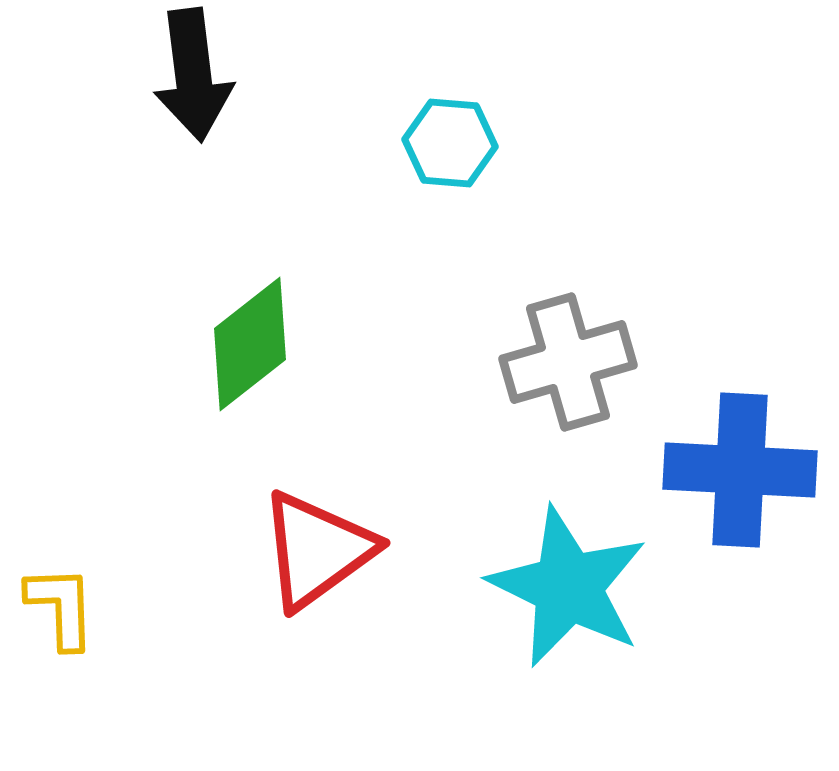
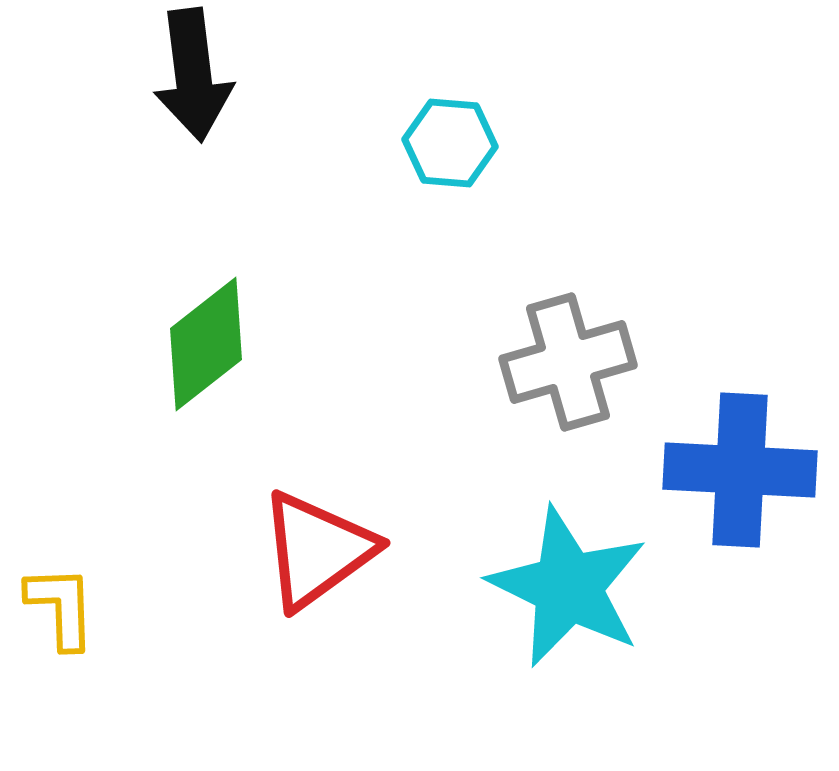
green diamond: moved 44 px left
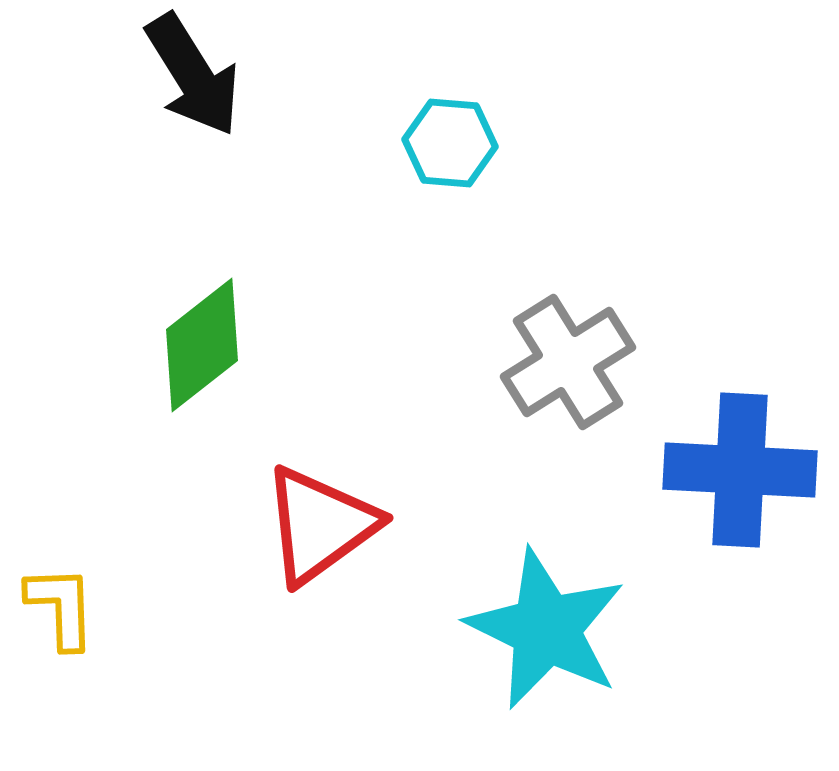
black arrow: rotated 25 degrees counterclockwise
green diamond: moved 4 px left, 1 px down
gray cross: rotated 16 degrees counterclockwise
red triangle: moved 3 px right, 25 px up
cyan star: moved 22 px left, 42 px down
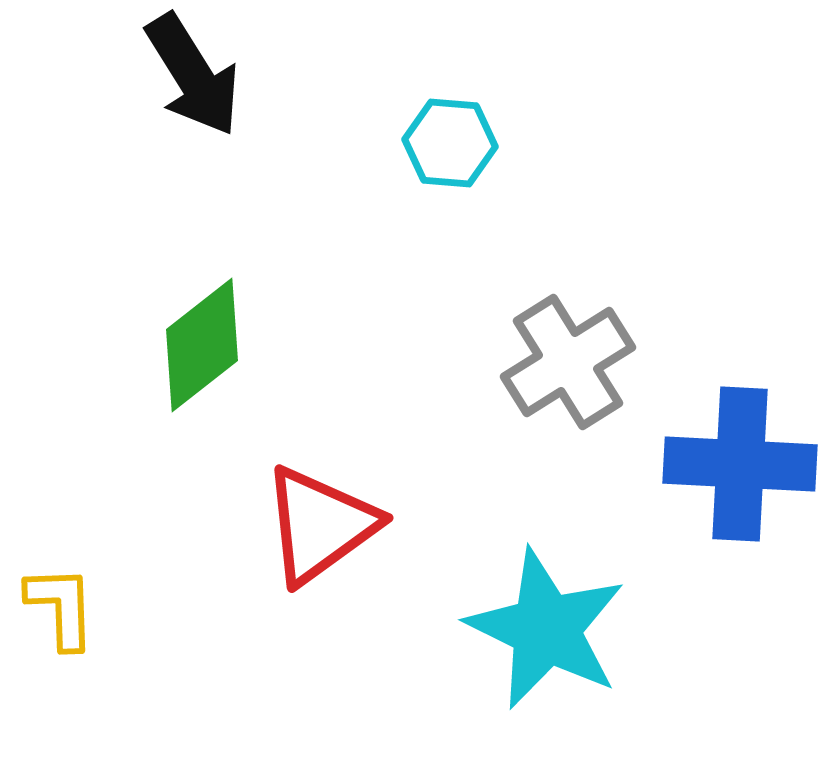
blue cross: moved 6 px up
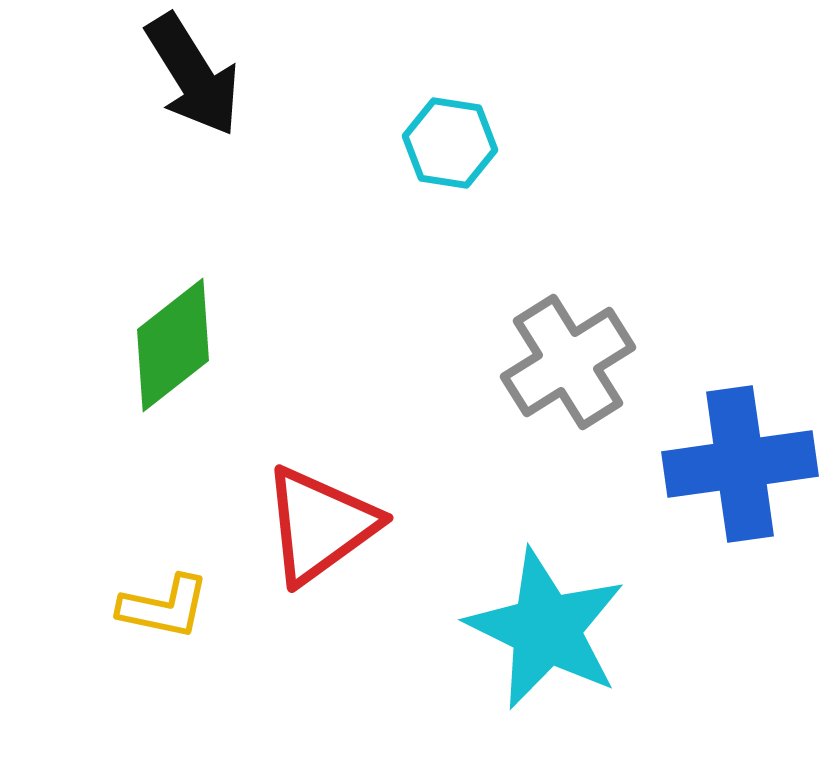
cyan hexagon: rotated 4 degrees clockwise
green diamond: moved 29 px left
blue cross: rotated 11 degrees counterclockwise
yellow L-shape: moved 103 px right; rotated 104 degrees clockwise
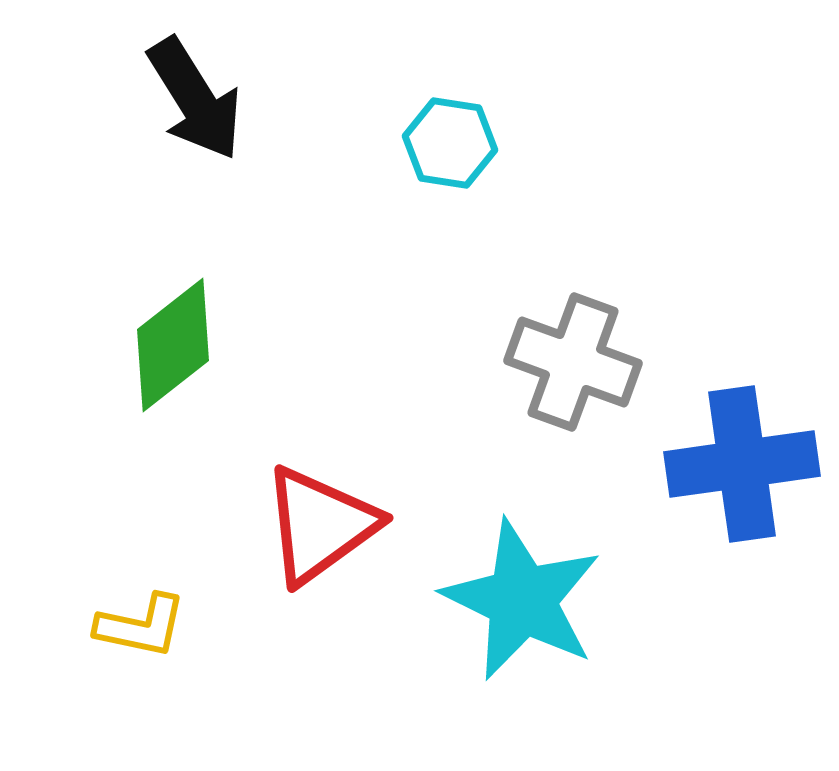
black arrow: moved 2 px right, 24 px down
gray cross: moved 5 px right; rotated 38 degrees counterclockwise
blue cross: moved 2 px right
yellow L-shape: moved 23 px left, 19 px down
cyan star: moved 24 px left, 29 px up
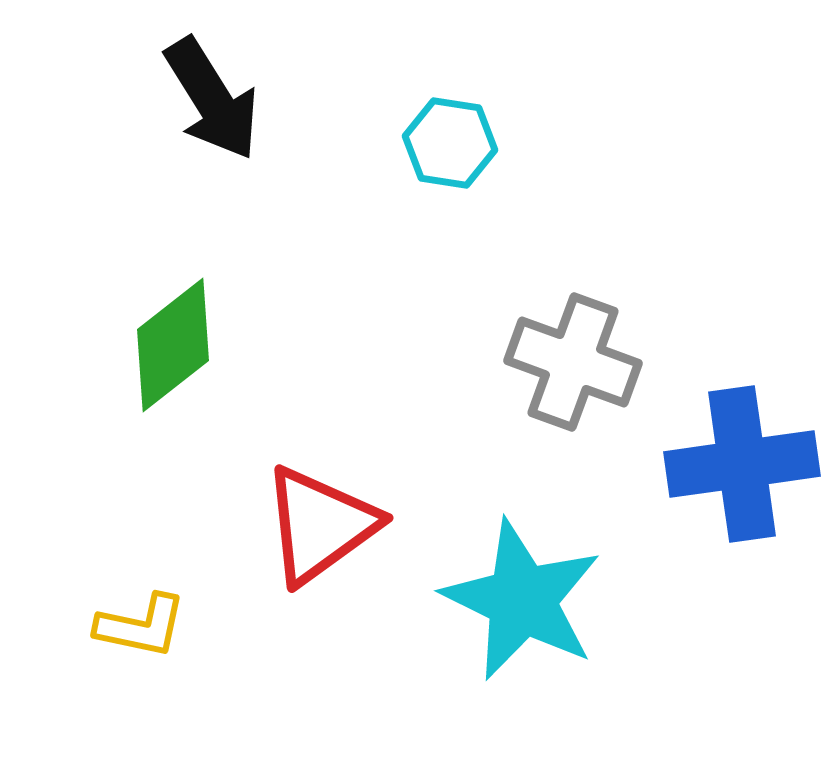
black arrow: moved 17 px right
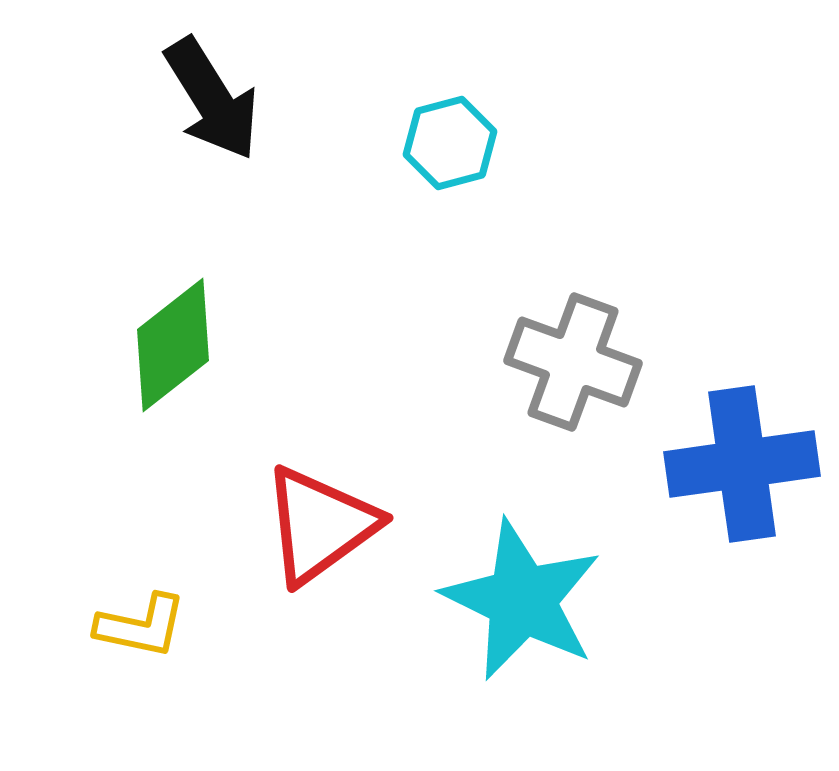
cyan hexagon: rotated 24 degrees counterclockwise
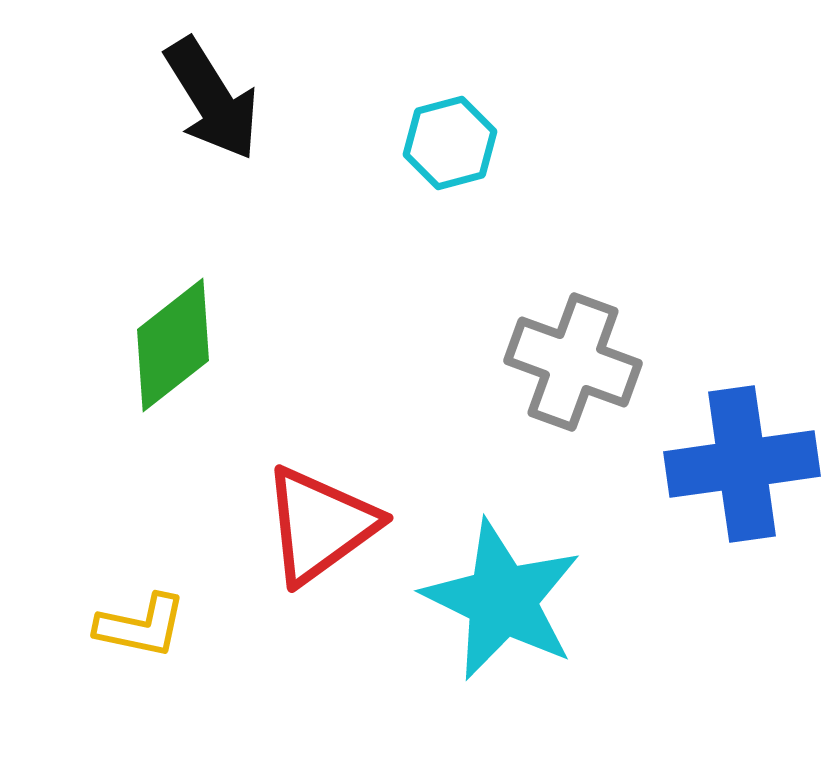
cyan star: moved 20 px left
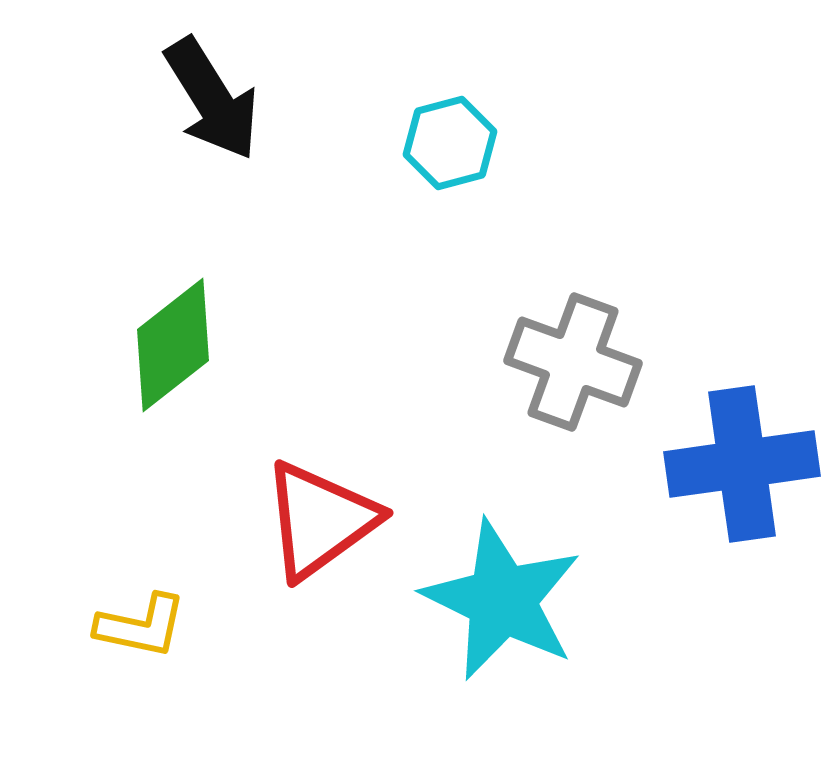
red triangle: moved 5 px up
